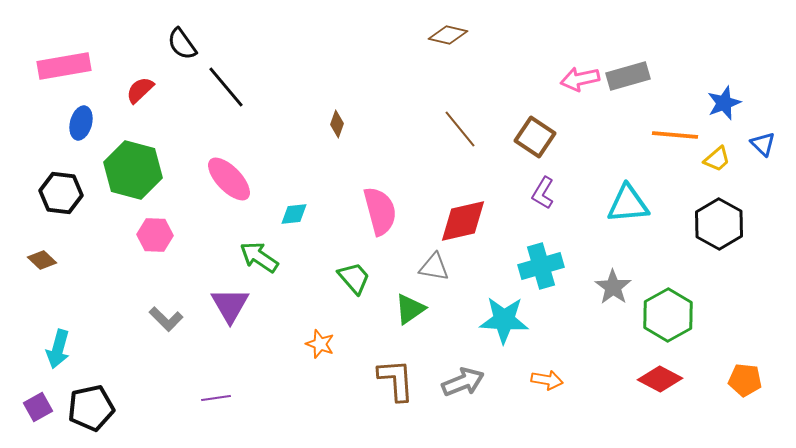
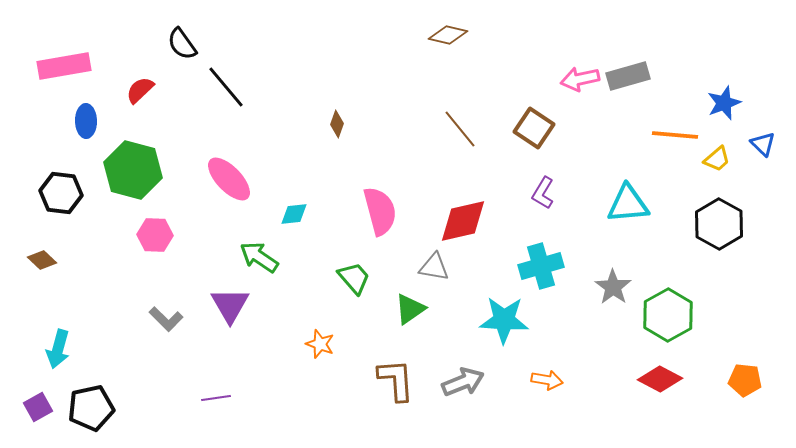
blue ellipse at (81, 123): moved 5 px right, 2 px up; rotated 16 degrees counterclockwise
brown square at (535, 137): moved 1 px left, 9 px up
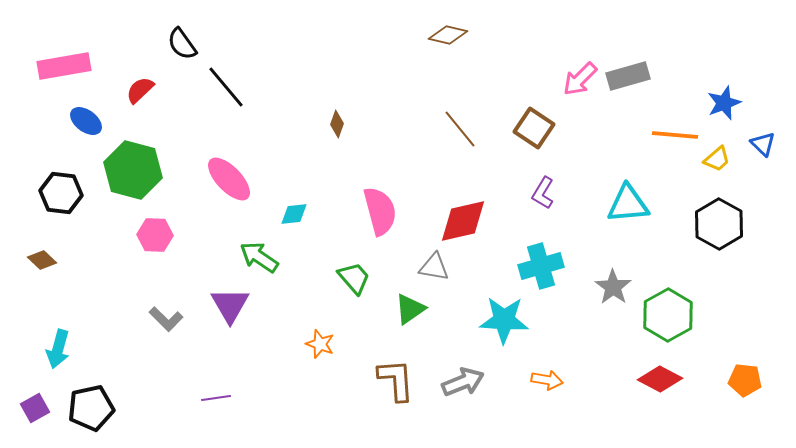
pink arrow at (580, 79): rotated 33 degrees counterclockwise
blue ellipse at (86, 121): rotated 52 degrees counterclockwise
purple square at (38, 407): moved 3 px left, 1 px down
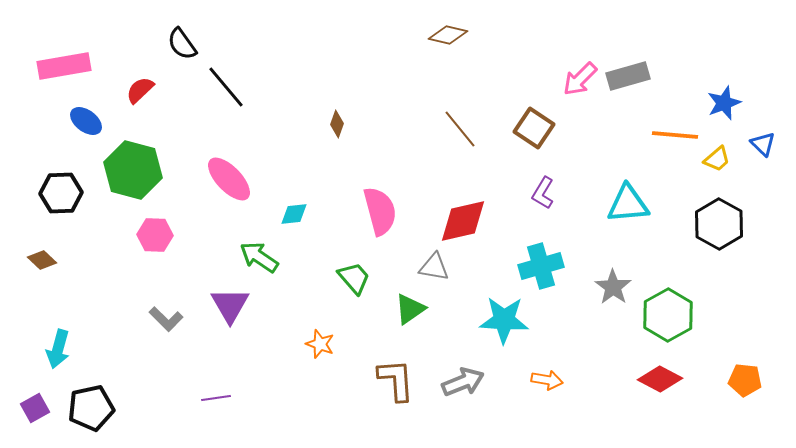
black hexagon at (61, 193): rotated 9 degrees counterclockwise
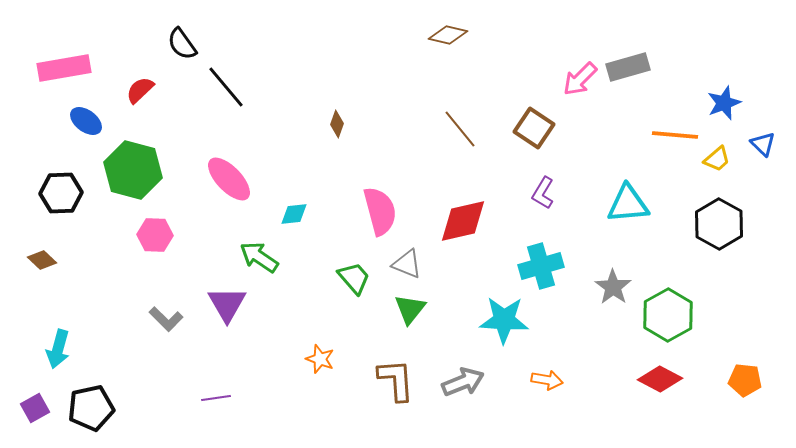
pink rectangle at (64, 66): moved 2 px down
gray rectangle at (628, 76): moved 9 px up
gray triangle at (434, 267): moved 27 px left, 3 px up; rotated 12 degrees clockwise
purple triangle at (230, 305): moved 3 px left, 1 px up
green triangle at (410, 309): rotated 16 degrees counterclockwise
orange star at (320, 344): moved 15 px down
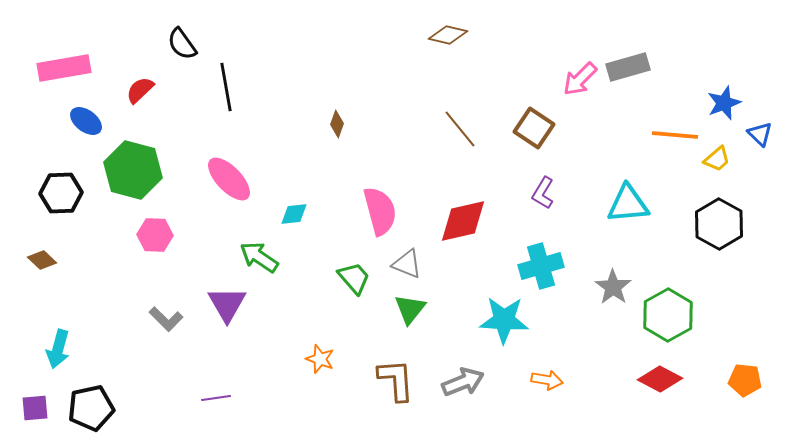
black line at (226, 87): rotated 30 degrees clockwise
blue triangle at (763, 144): moved 3 px left, 10 px up
purple square at (35, 408): rotated 24 degrees clockwise
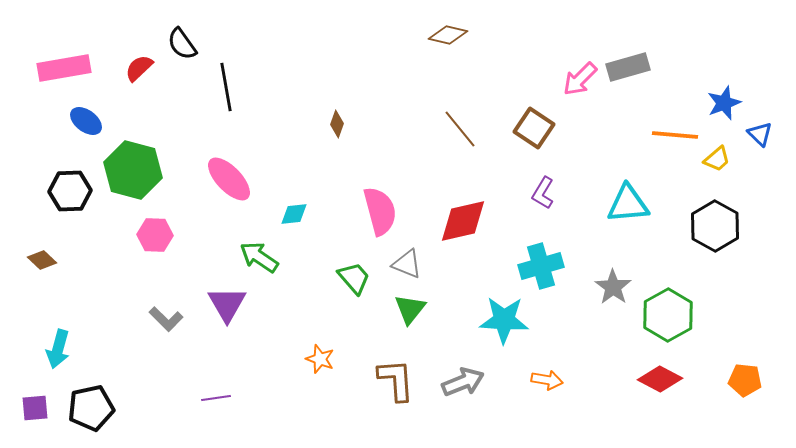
red semicircle at (140, 90): moved 1 px left, 22 px up
black hexagon at (61, 193): moved 9 px right, 2 px up
black hexagon at (719, 224): moved 4 px left, 2 px down
